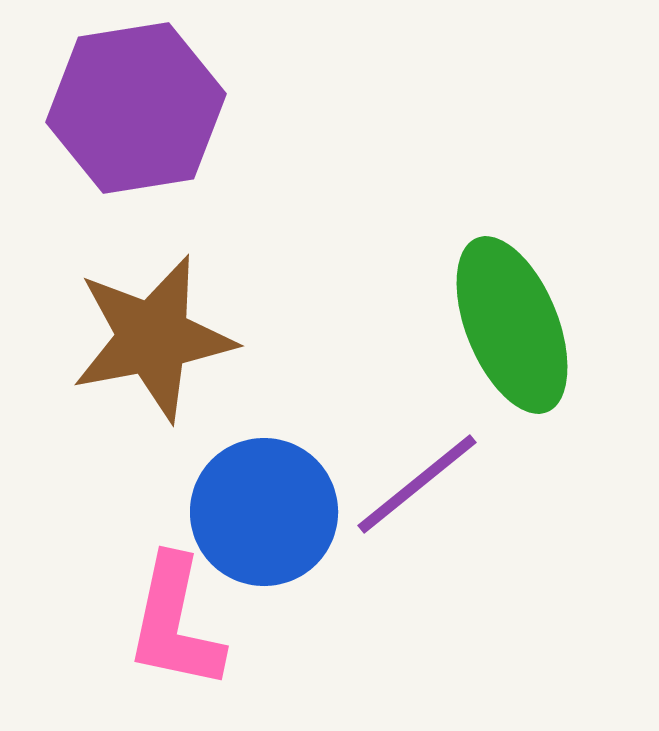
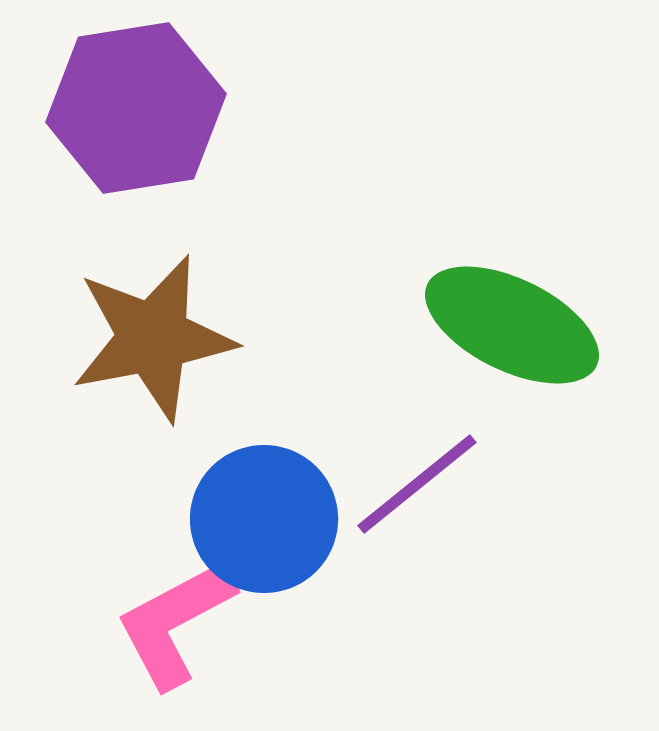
green ellipse: rotated 42 degrees counterclockwise
blue circle: moved 7 px down
pink L-shape: rotated 50 degrees clockwise
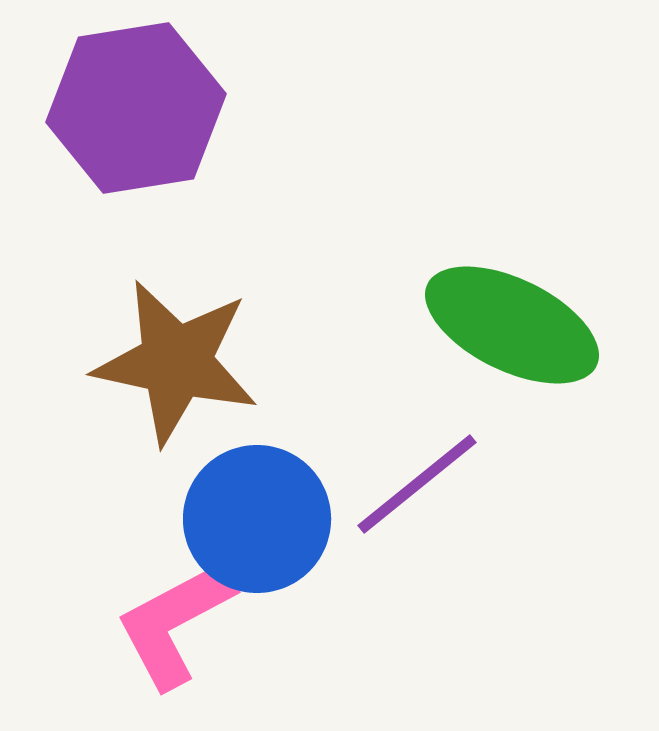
brown star: moved 23 px right, 24 px down; rotated 23 degrees clockwise
blue circle: moved 7 px left
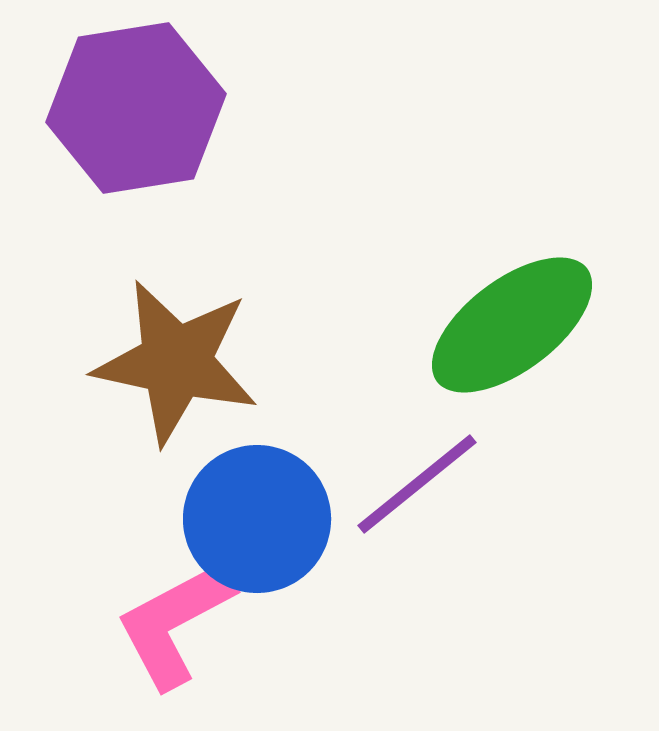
green ellipse: rotated 63 degrees counterclockwise
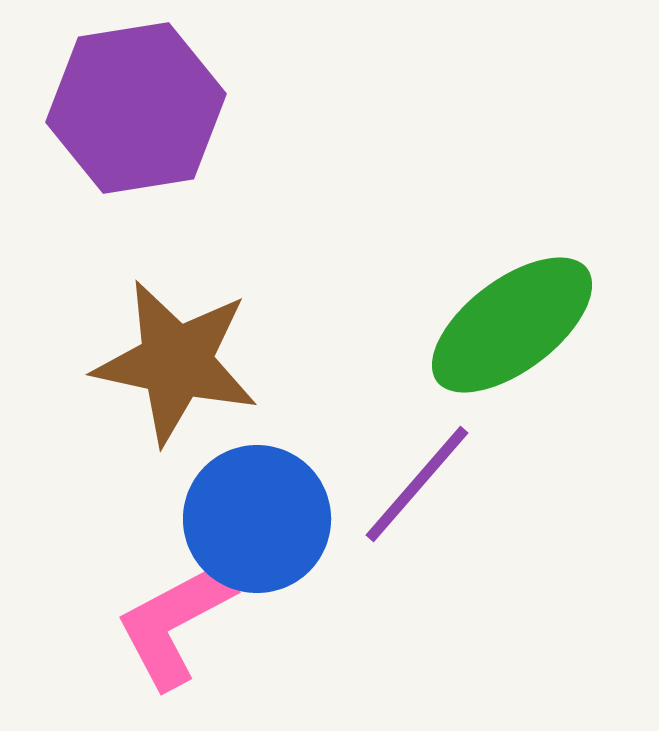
purple line: rotated 10 degrees counterclockwise
